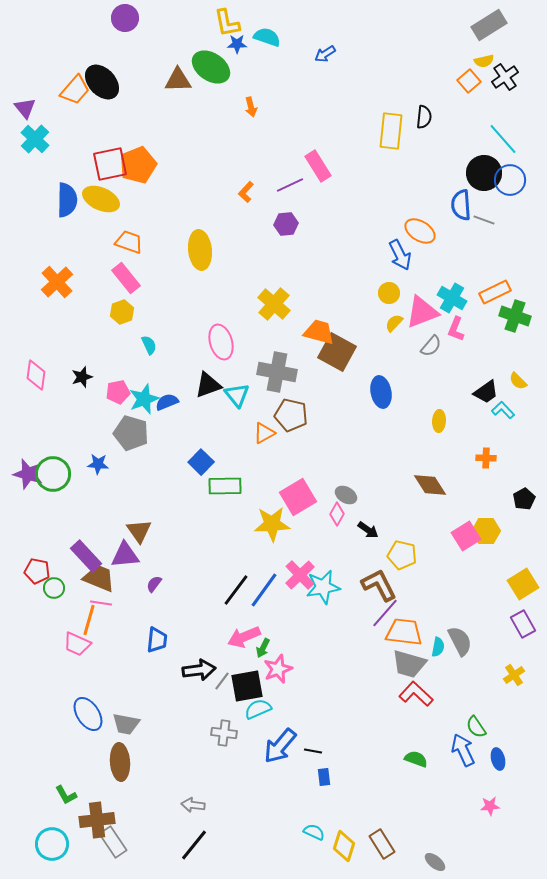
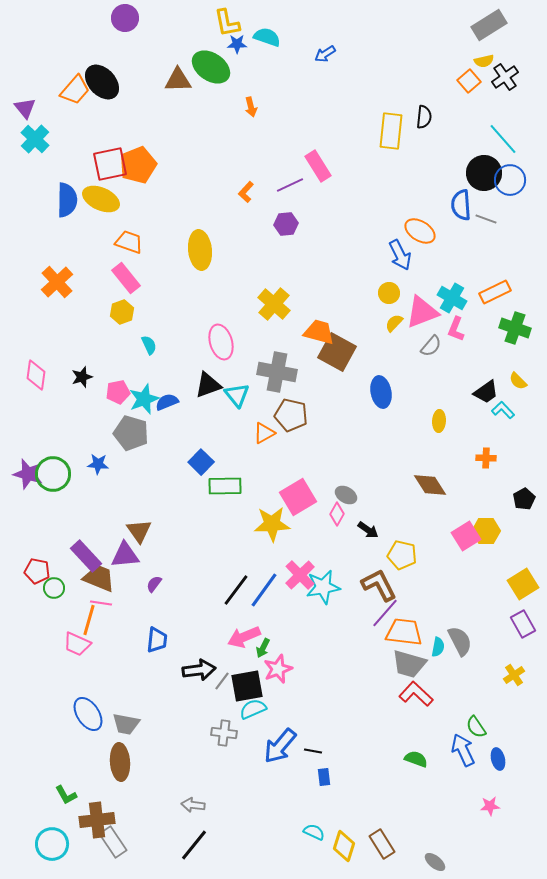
gray line at (484, 220): moved 2 px right, 1 px up
green cross at (515, 316): moved 12 px down
cyan semicircle at (258, 709): moved 5 px left
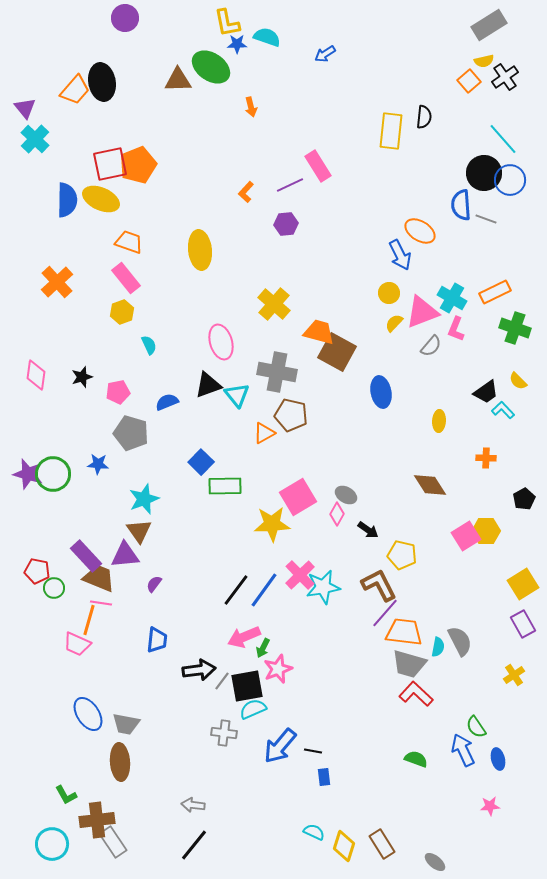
black ellipse at (102, 82): rotated 33 degrees clockwise
cyan star at (144, 399): moved 100 px down
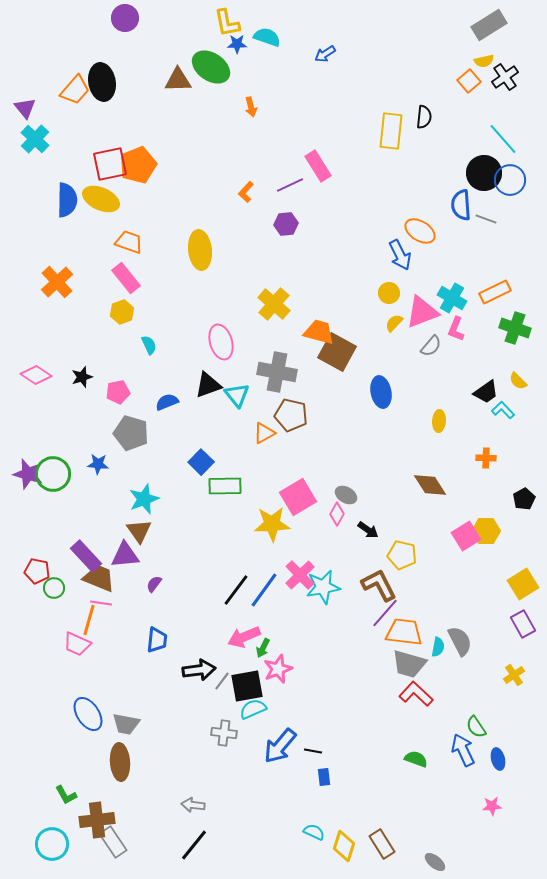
pink diamond at (36, 375): rotated 64 degrees counterclockwise
pink star at (490, 806): moved 2 px right
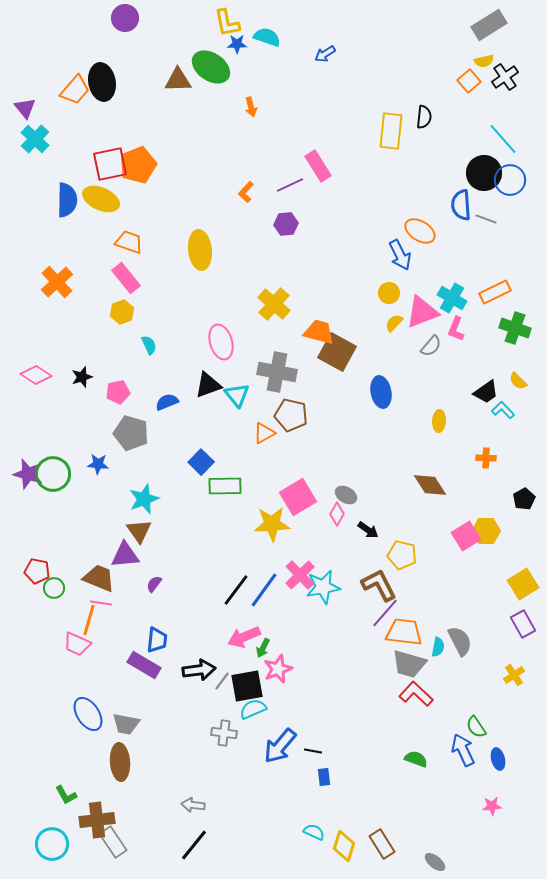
purple rectangle at (86, 556): moved 58 px right, 109 px down; rotated 16 degrees counterclockwise
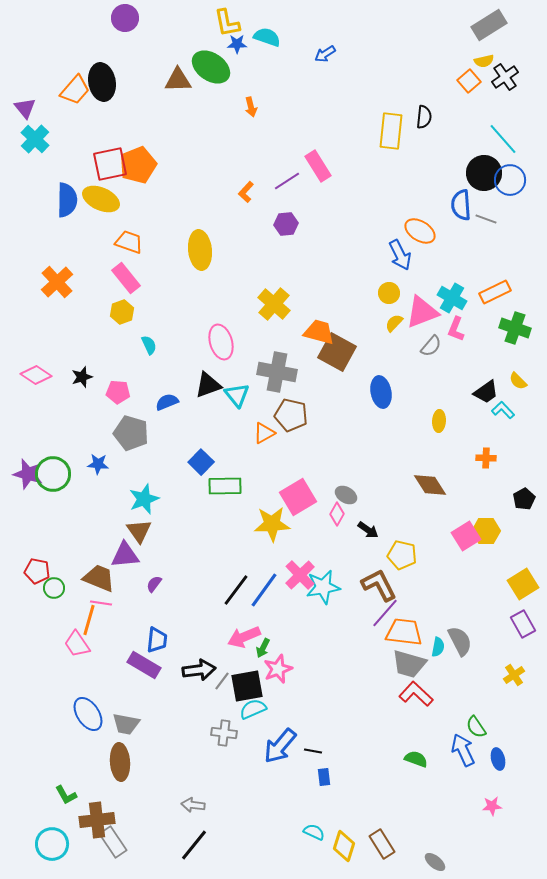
purple line at (290, 185): moved 3 px left, 4 px up; rotated 8 degrees counterclockwise
pink pentagon at (118, 392): rotated 15 degrees clockwise
pink trapezoid at (77, 644): rotated 32 degrees clockwise
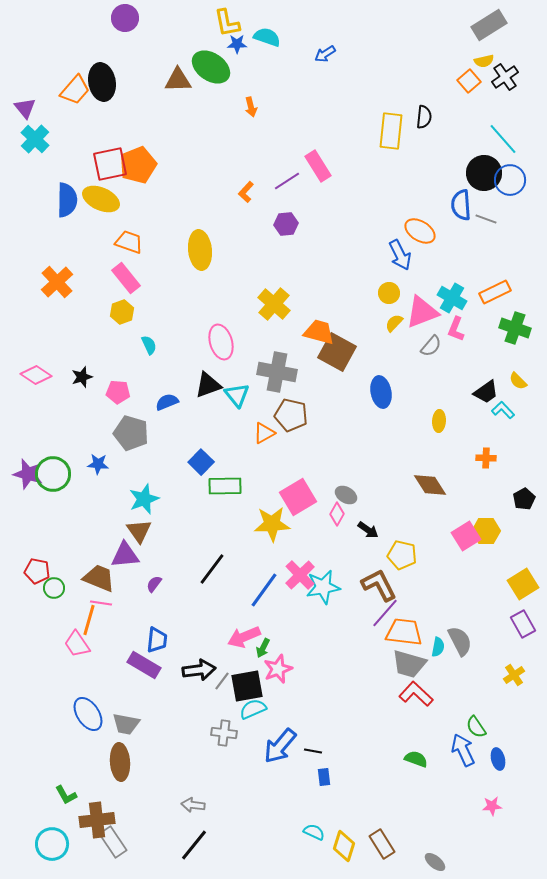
black line at (236, 590): moved 24 px left, 21 px up
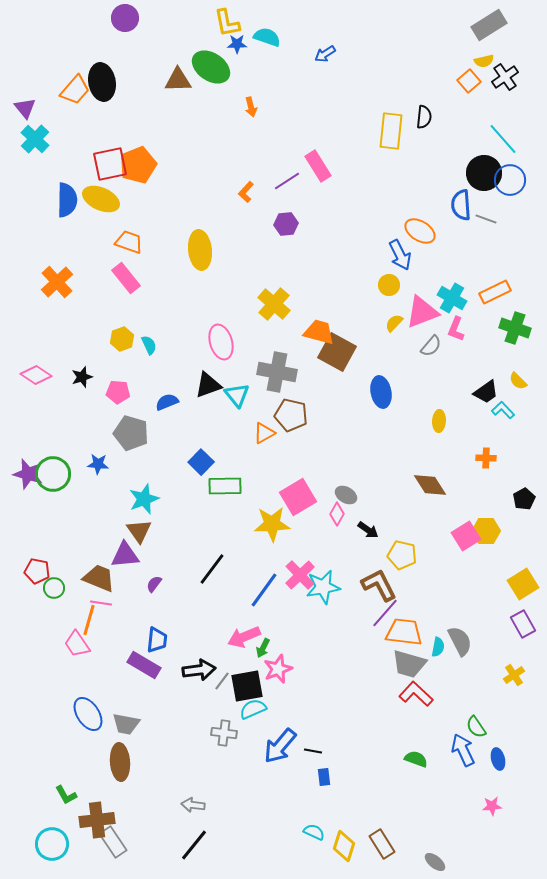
yellow circle at (389, 293): moved 8 px up
yellow hexagon at (122, 312): moved 27 px down
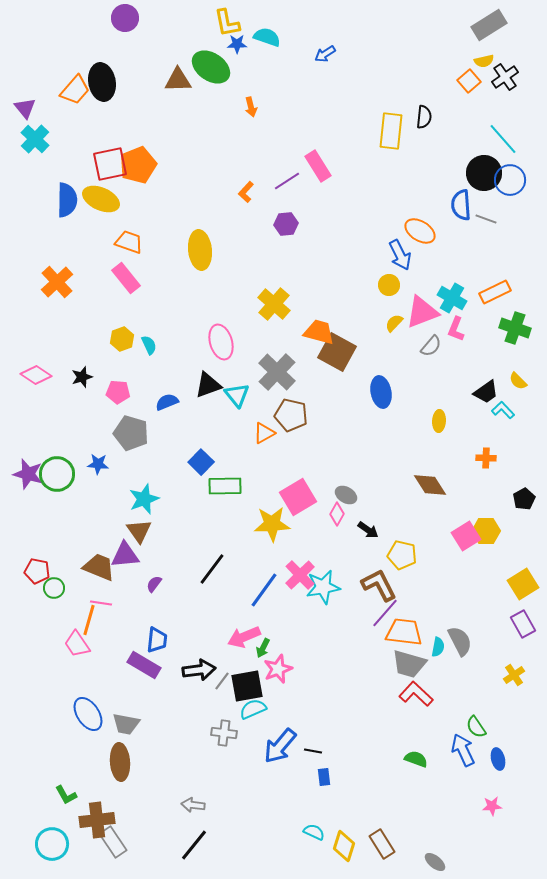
gray cross at (277, 372): rotated 33 degrees clockwise
green circle at (53, 474): moved 4 px right
brown trapezoid at (99, 578): moved 11 px up
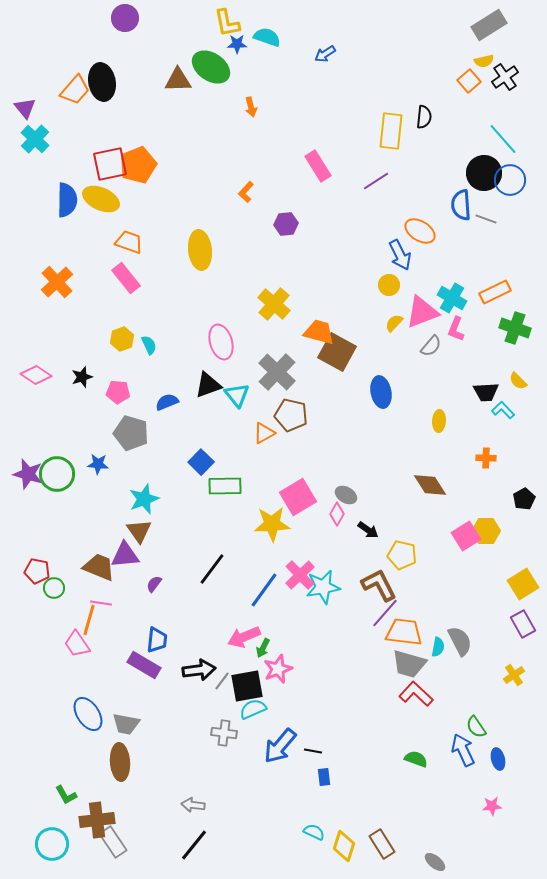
purple line at (287, 181): moved 89 px right
black trapezoid at (486, 392): rotated 32 degrees clockwise
